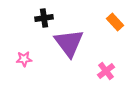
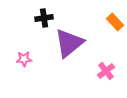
purple triangle: rotated 28 degrees clockwise
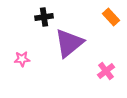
black cross: moved 1 px up
orange rectangle: moved 4 px left, 5 px up
pink star: moved 2 px left
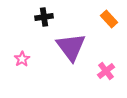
orange rectangle: moved 2 px left, 2 px down
purple triangle: moved 2 px right, 4 px down; rotated 28 degrees counterclockwise
pink star: rotated 28 degrees counterclockwise
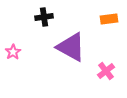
orange rectangle: rotated 54 degrees counterclockwise
purple triangle: rotated 24 degrees counterclockwise
pink star: moved 9 px left, 7 px up
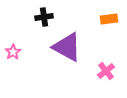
purple triangle: moved 4 px left
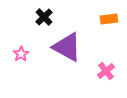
black cross: rotated 36 degrees counterclockwise
pink star: moved 8 px right, 2 px down
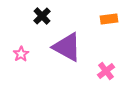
black cross: moved 2 px left, 1 px up
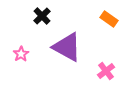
orange rectangle: rotated 42 degrees clockwise
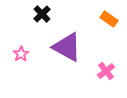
black cross: moved 2 px up
